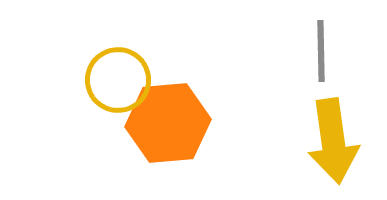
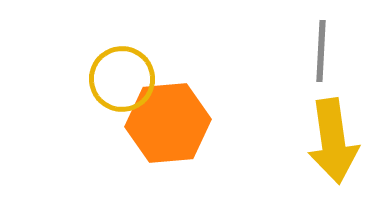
gray line: rotated 4 degrees clockwise
yellow circle: moved 4 px right, 1 px up
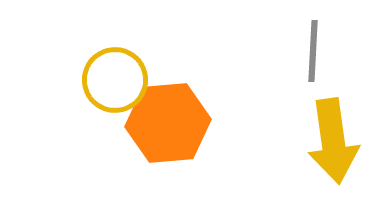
gray line: moved 8 px left
yellow circle: moved 7 px left, 1 px down
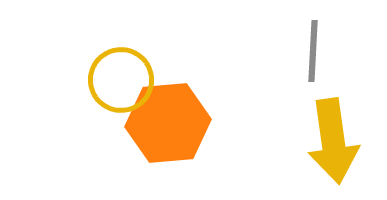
yellow circle: moved 6 px right
